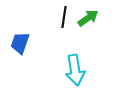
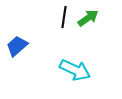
blue trapezoid: moved 3 px left, 3 px down; rotated 30 degrees clockwise
cyan arrow: rotated 56 degrees counterclockwise
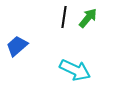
green arrow: rotated 15 degrees counterclockwise
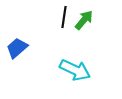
green arrow: moved 4 px left, 2 px down
blue trapezoid: moved 2 px down
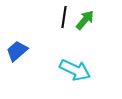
green arrow: moved 1 px right
blue trapezoid: moved 3 px down
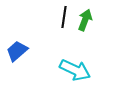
green arrow: rotated 20 degrees counterclockwise
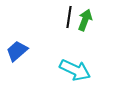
black line: moved 5 px right
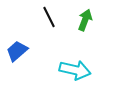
black line: moved 20 px left; rotated 35 degrees counterclockwise
cyan arrow: rotated 12 degrees counterclockwise
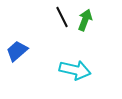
black line: moved 13 px right
